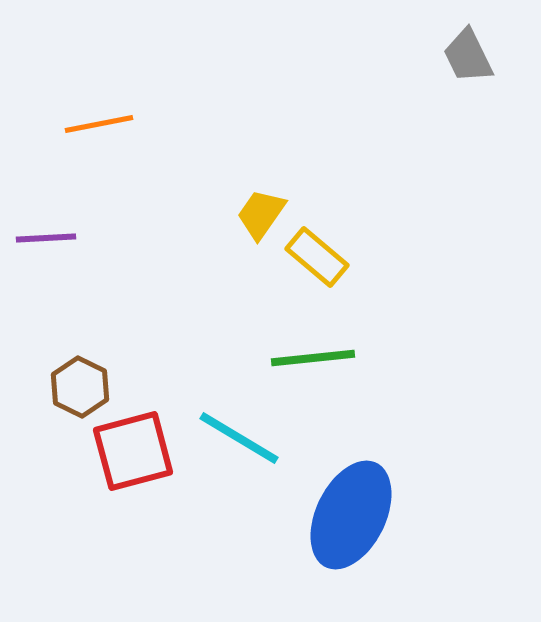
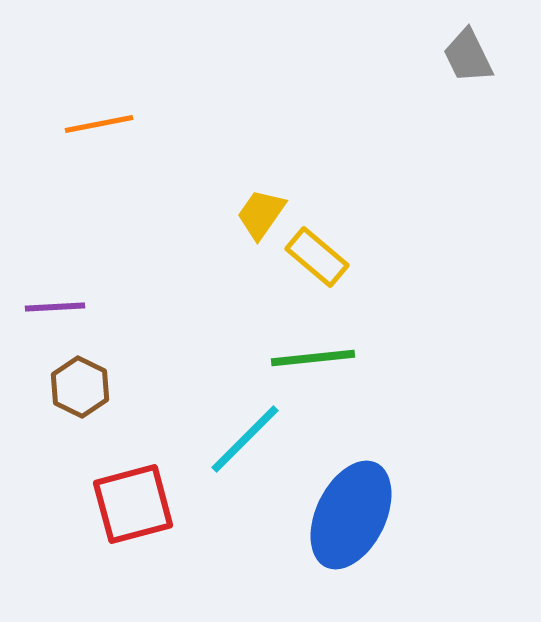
purple line: moved 9 px right, 69 px down
cyan line: moved 6 px right, 1 px down; rotated 76 degrees counterclockwise
red square: moved 53 px down
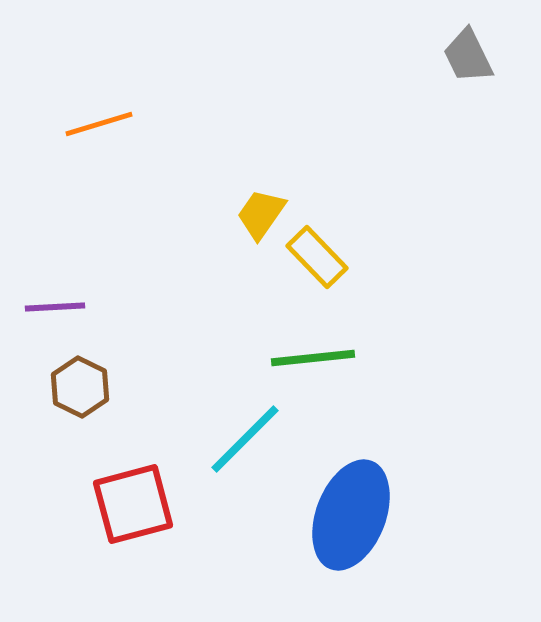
orange line: rotated 6 degrees counterclockwise
yellow rectangle: rotated 6 degrees clockwise
blue ellipse: rotated 5 degrees counterclockwise
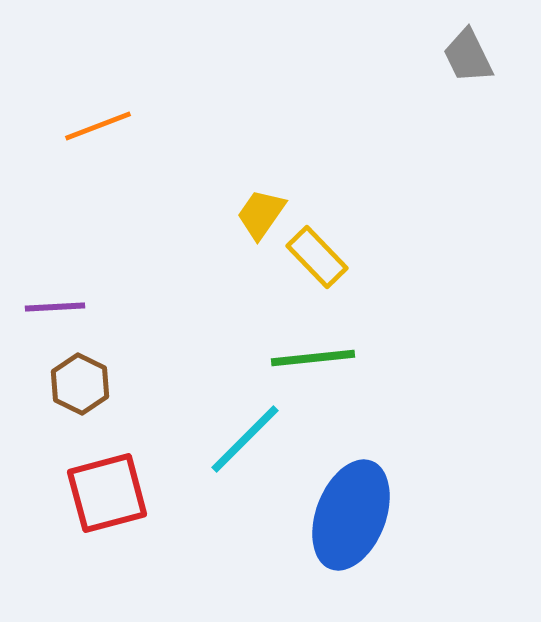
orange line: moved 1 px left, 2 px down; rotated 4 degrees counterclockwise
brown hexagon: moved 3 px up
red square: moved 26 px left, 11 px up
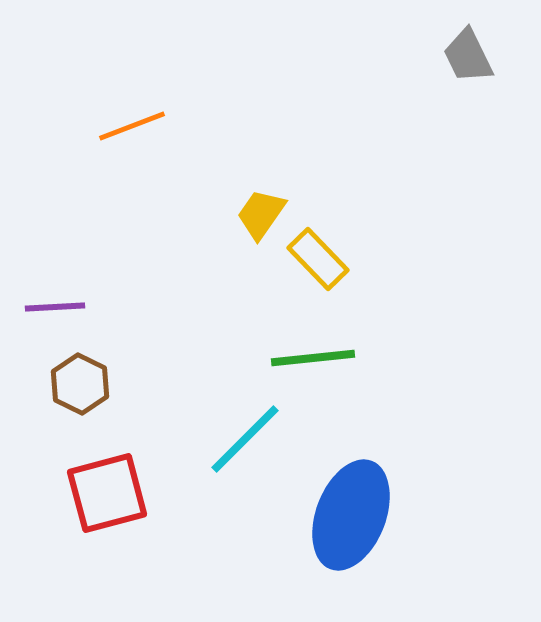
orange line: moved 34 px right
yellow rectangle: moved 1 px right, 2 px down
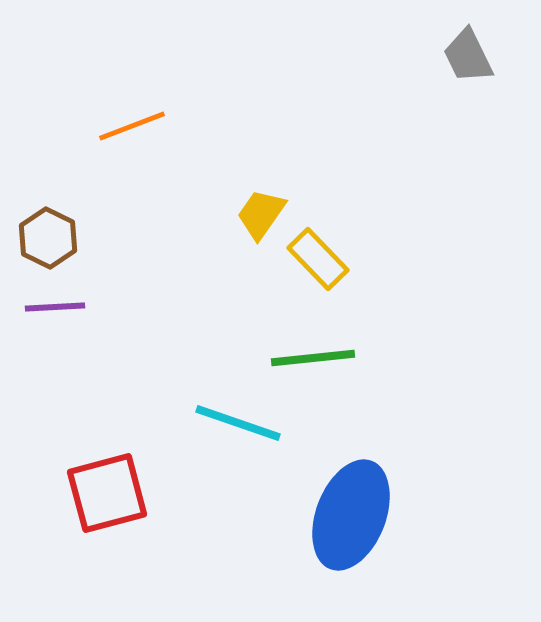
brown hexagon: moved 32 px left, 146 px up
cyan line: moved 7 px left, 16 px up; rotated 64 degrees clockwise
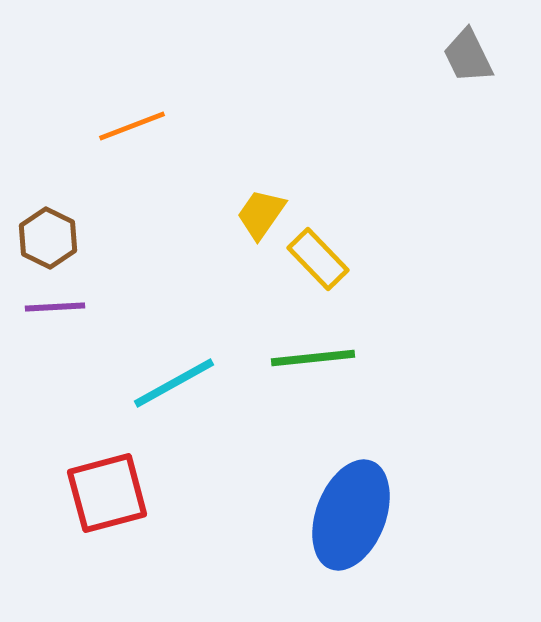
cyan line: moved 64 px left, 40 px up; rotated 48 degrees counterclockwise
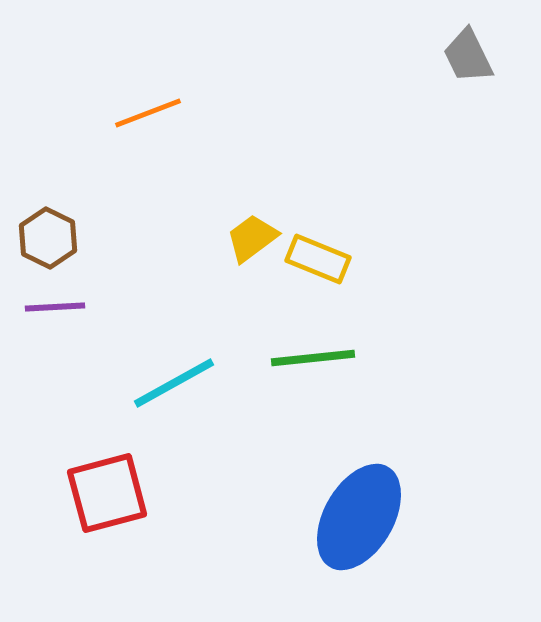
orange line: moved 16 px right, 13 px up
yellow trapezoid: moved 9 px left, 24 px down; rotated 18 degrees clockwise
yellow rectangle: rotated 24 degrees counterclockwise
blue ellipse: moved 8 px right, 2 px down; rotated 9 degrees clockwise
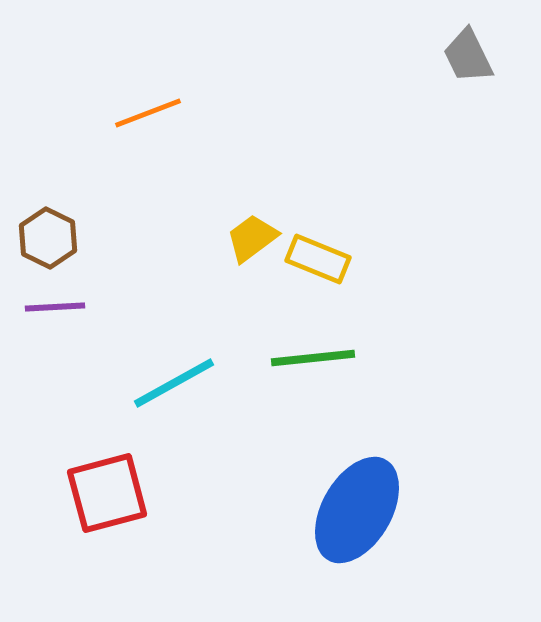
blue ellipse: moved 2 px left, 7 px up
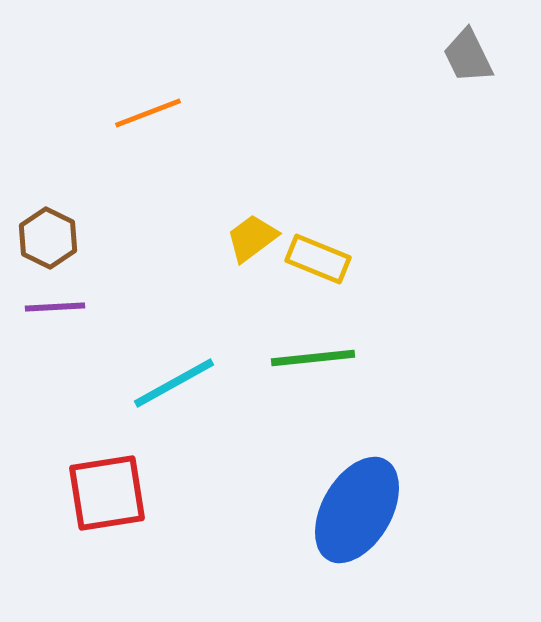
red square: rotated 6 degrees clockwise
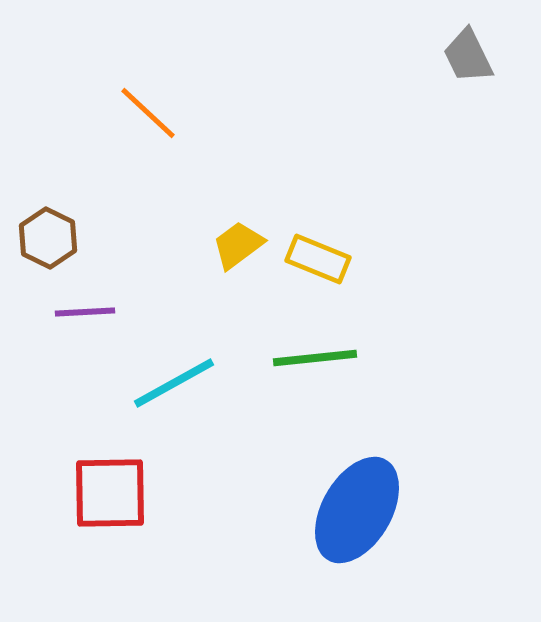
orange line: rotated 64 degrees clockwise
yellow trapezoid: moved 14 px left, 7 px down
purple line: moved 30 px right, 5 px down
green line: moved 2 px right
red square: moved 3 px right; rotated 8 degrees clockwise
